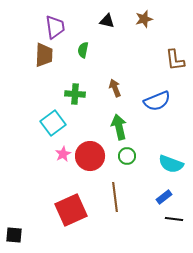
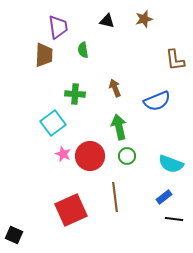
purple trapezoid: moved 3 px right
green semicircle: rotated 21 degrees counterclockwise
pink star: rotated 21 degrees counterclockwise
black square: rotated 18 degrees clockwise
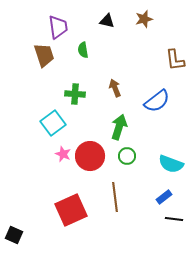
brown trapezoid: rotated 20 degrees counterclockwise
blue semicircle: rotated 16 degrees counterclockwise
green arrow: rotated 30 degrees clockwise
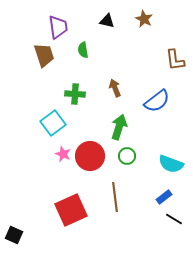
brown star: rotated 30 degrees counterclockwise
black line: rotated 24 degrees clockwise
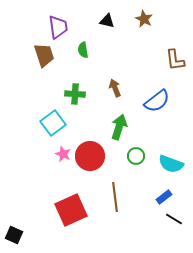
green circle: moved 9 px right
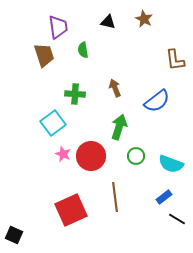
black triangle: moved 1 px right, 1 px down
red circle: moved 1 px right
black line: moved 3 px right
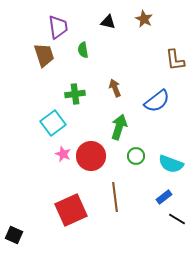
green cross: rotated 12 degrees counterclockwise
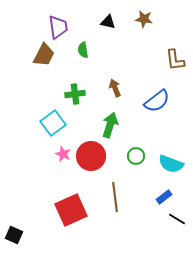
brown star: rotated 18 degrees counterclockwise
brown trapezoid: rotated 45 degrees clockwise
green arrow: moved 9 px left, 2 px up
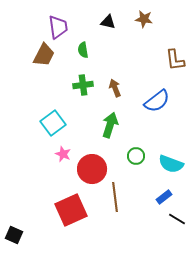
green cross: moved 8 px right, 9 px up
red circle: moved 1 px right, 13 px down
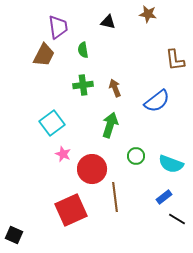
brown star: moved 4 px right, 5 px up
cyan square: moved 1 px left
